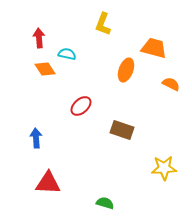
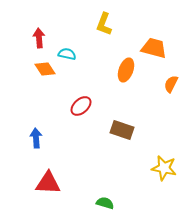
yellow L-shape: moved 1 px right
orange semicircle: rotated 90 degrees counterclockwise
yellow star: rotated 15 degrees clockwise
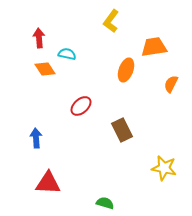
yellow L-shape: moved 7 px right, 3 px up; rotated 15 degrees clockwise
orange trapezoid: moved 1 px up; rotated 24 degrees counterclockwise
brown rectangle: rotated 45 degrees clockwise
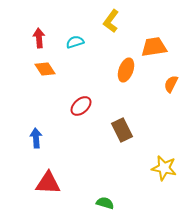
cyan semicircle: moved 8 px right, 12 px up; rotated 30 degrees counterclockwise
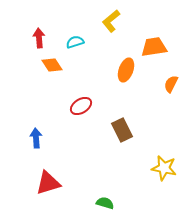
yellow L-shape: rotated 15 degrees clockwise
orange diamond: moved 7 px right, 4 px up
red ellipse: rotated 10 degrees clockwise
red triangle: rotated 20 degrees counterclockwise
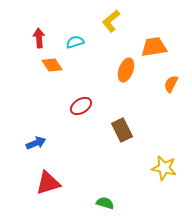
blue arrow: moved 5 px down; rotated 72 degrees clockwise
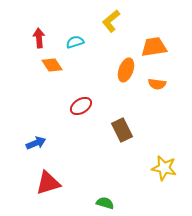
orange semicircle: moved 14 px left; rotated 108 degrees counterclockwise
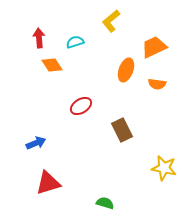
orange trapezoid: rotated 16 degrees counterclockwise
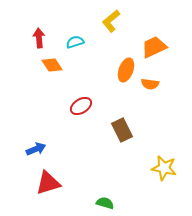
orange semicircle: moved 7 px left
blue arrow: moved 6 px down
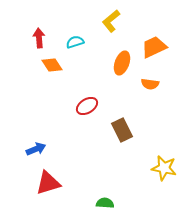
orange ellipse: moved 4 px left, 7 px up
red ellipse: moved 6 px right
green semicircle: rotated 12 degrees counterclockwise
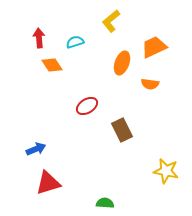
yellow star: moved 2 px right, 3 px down
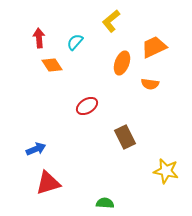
cyan semicircle: rotated 30 degrees counterclockwise
brown rectangle: moved 3 px right, 7 px down
